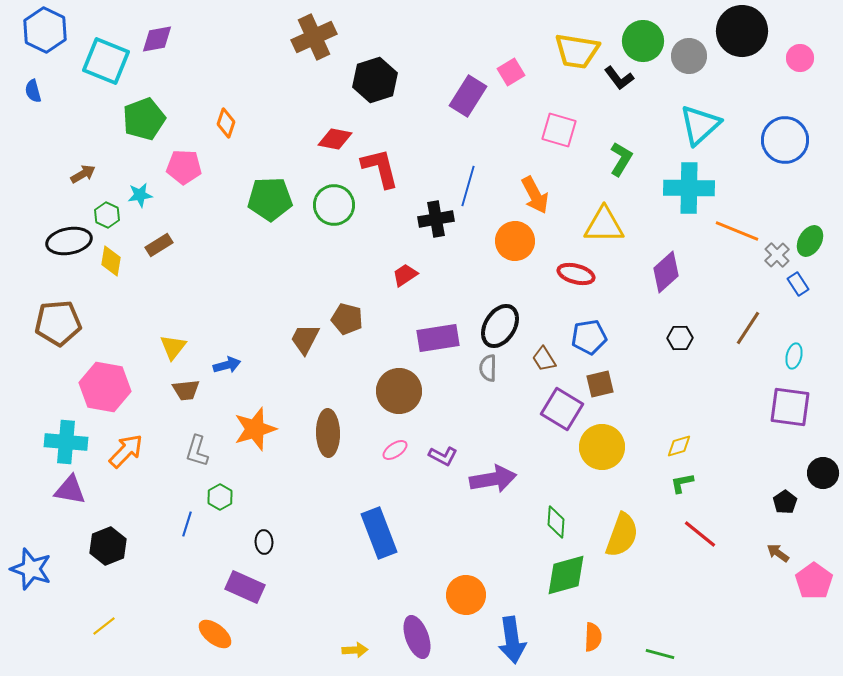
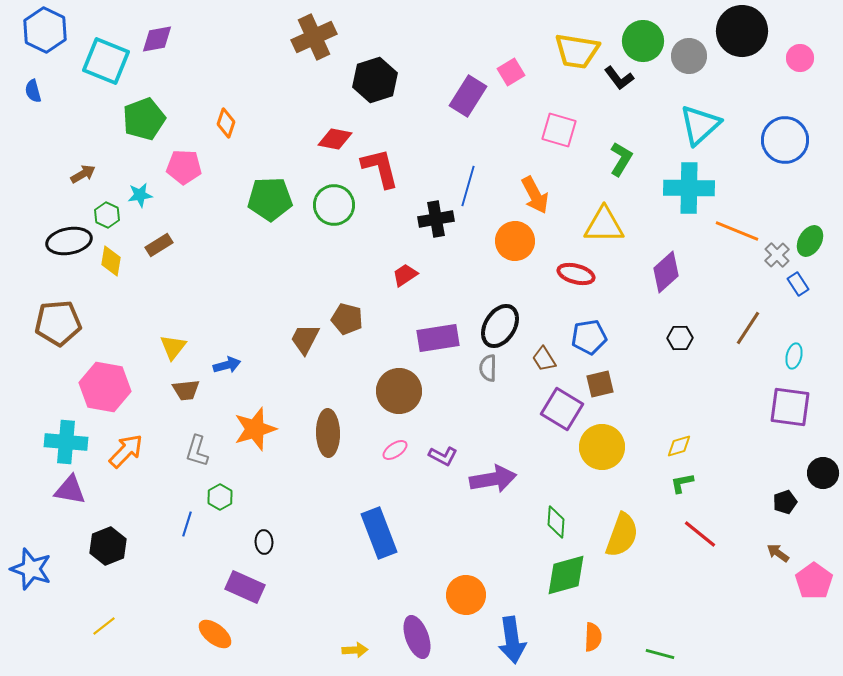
black pentagon at (785, 502): rotated 15 degrees clockwise
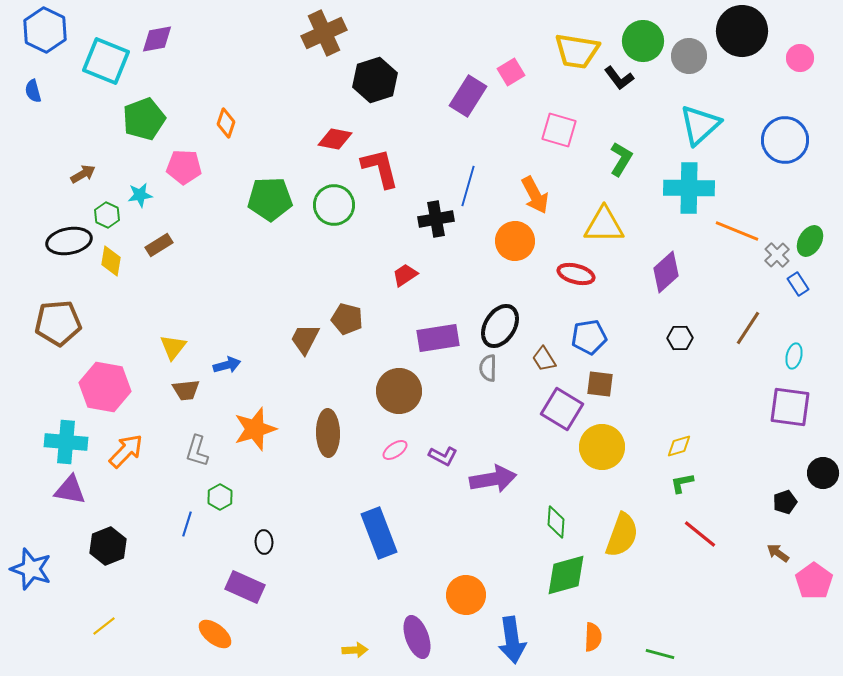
brown cross at (314, 37): moved 10 px right, 4 px up
brown square at (600, 384): rotated 20 degrees clockwise
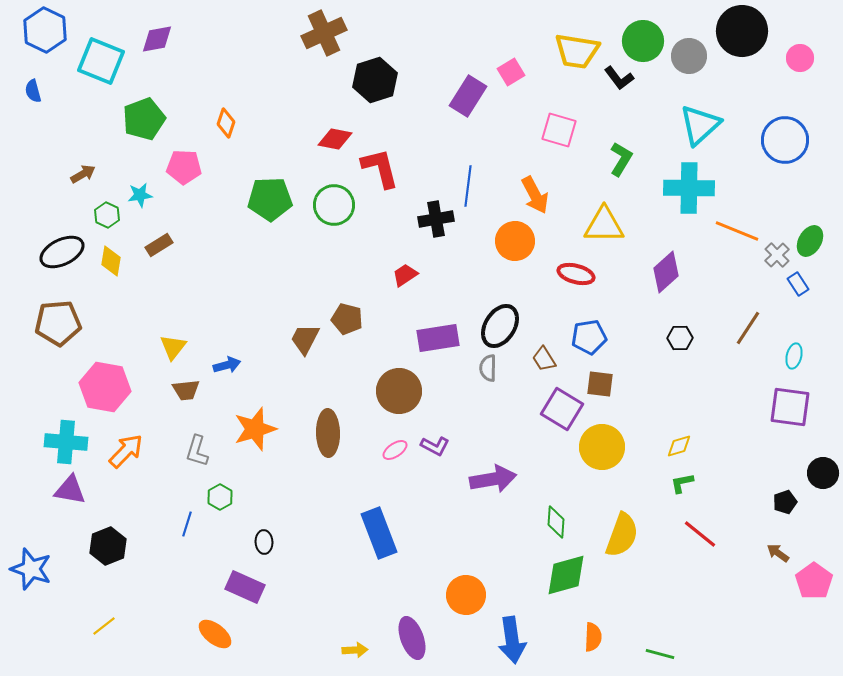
cyan square at (106, 61): moved 5 px left
blue line at (468, 186): rotated 9 degrees counterclockwise
black ellipse at (69, 241): moved 7 px left, 11 px down; rotated 15 degrees counterclockwise
purple L-shape at (443, 456): moved 8 px left, 10 px up
purple ellipse at (417, 637): moved 5 px left, 1 px down
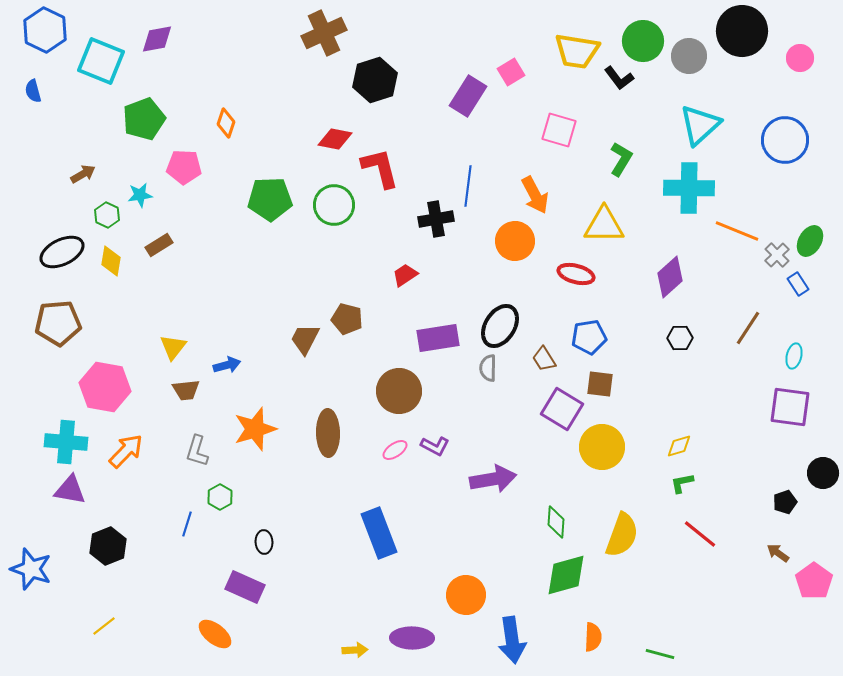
purple diamond at (666, 272): moved 4 px right, 5 px down
purple ellipse at (412, 638): rotated 69 degrees counterclockwise
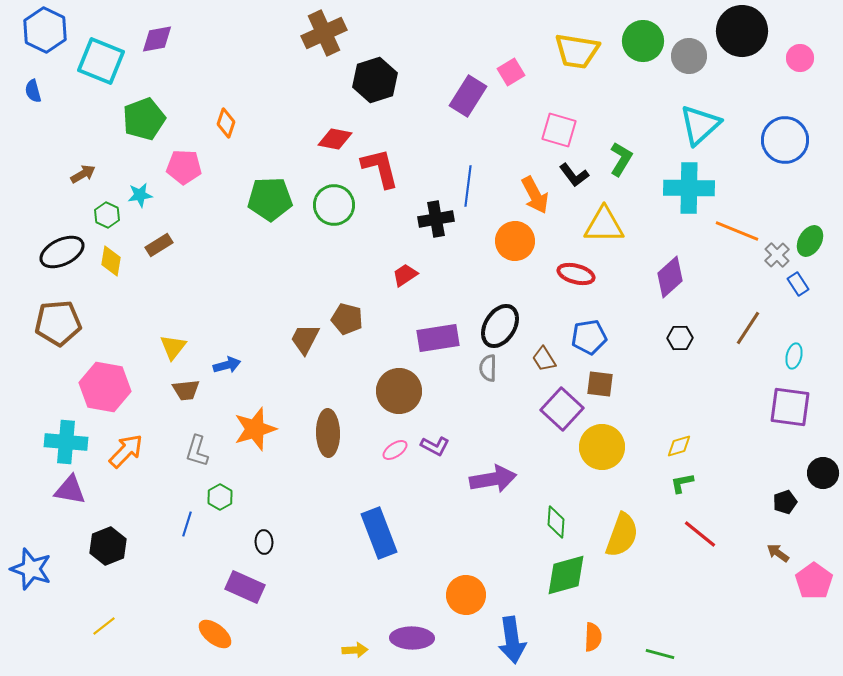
black L-shape at (619, 78): moved 45 px left, 97 px down
purple square at (562, 409): rotated 12 degrees clockwise
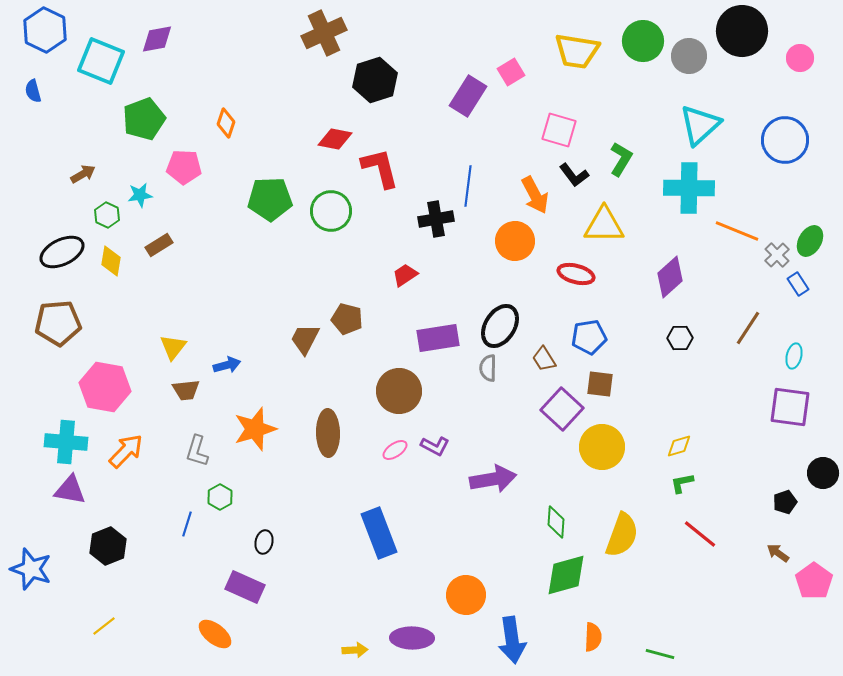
green circle at (334, 205): moved 3 px left, 6 px down
black ellipse at (264, 542): rotated 15 degrees clockwise
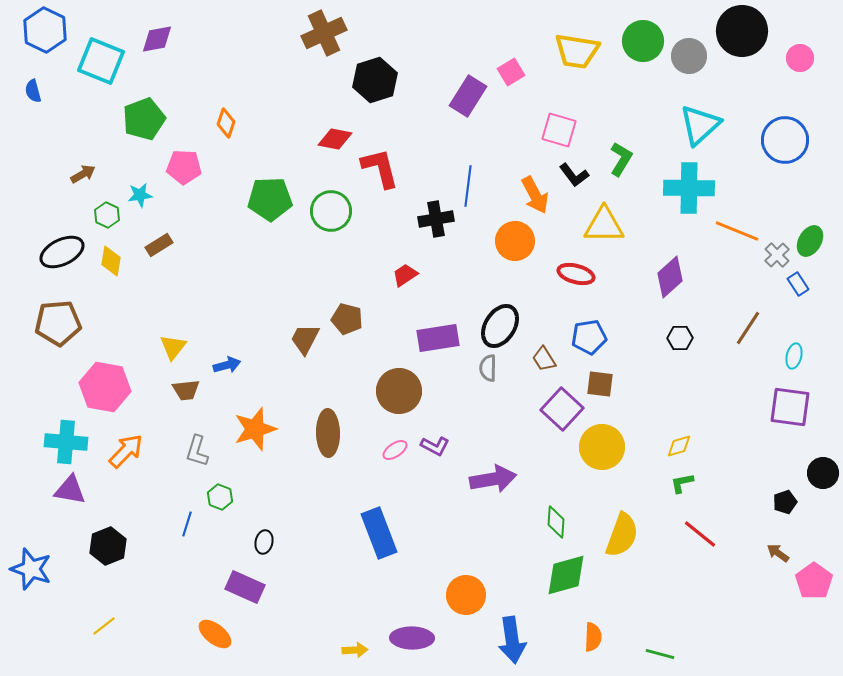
green hexagon at (220, 497): rotated 10 degrees counterclockwise
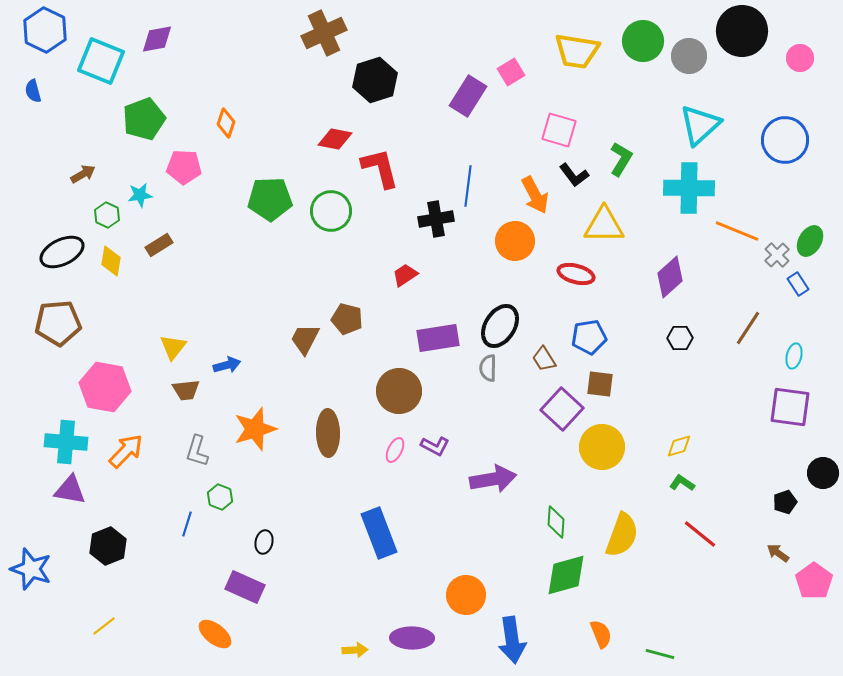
pink ellipse at (395, 450): rotated 30 degrees counterclockwise
green L-shape at (682, 483): rotated 45 degrees clockwise
orange semicircle at (593, 637): moved 8 px right, 3 px up; rotated 24 degrees counterclockwise
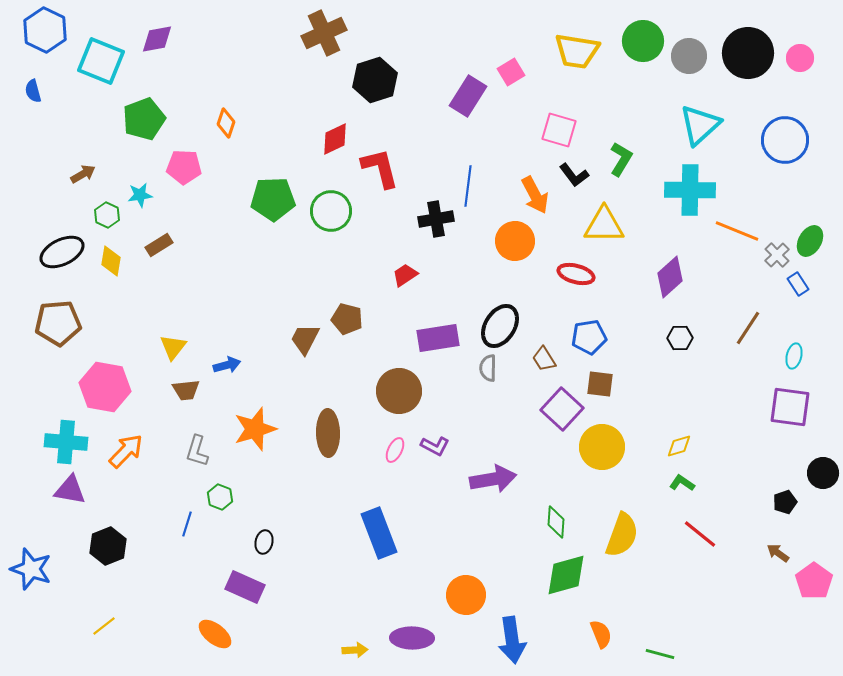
black circle at (742, 31): moved 6 px right, 22 px down
red diamond at (335, 139): rotated 36 degrees counterclockwise
cyan cross at (689, 188): moved 1 px right, 2 px down
green pentagon at (270, 199): moved 3 px right
